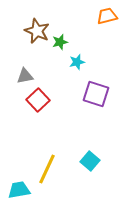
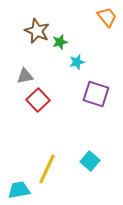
orange trapezoid: moved 1 px down; rotated 65 degrees clockwise
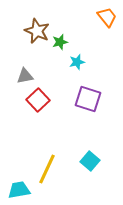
purple square: moved 8 px left, 5 px down
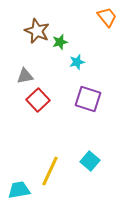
yellow line: moved 3 px right, 2 px down
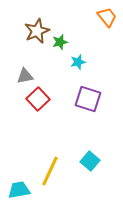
brown star: rotated 25 degrees clockwise
cyan star: moved 1 px right
red square: moved 1 px up
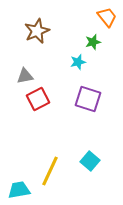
green star: moved 33 px right
red square: rotated 15 degrees clockwise
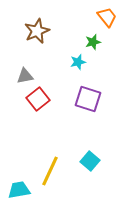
red square: rotated 10 degrees counterclockwise
